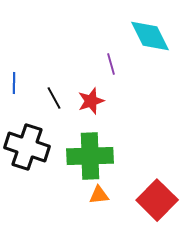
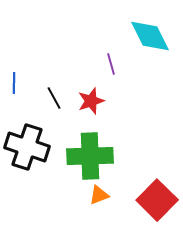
orange triangle: rotated 15 degrees counterclockwise
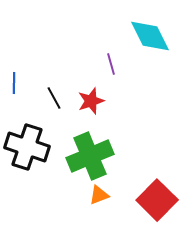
green cross: rotated 21 degrees counterclockwise
